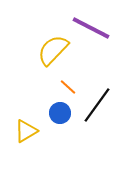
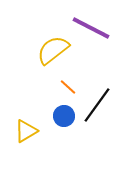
yellow semicircle: rotated 8 degrees clockwise
blue circle: moved 4 px right, 3 px down
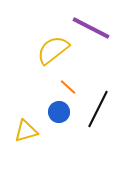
black line: moved 1 px right, 4 px down; rotated 9 degrees counterclockwise
blue circle: moved 5 px left, 4 px up
yellow triangle: rotated 15 degrees clockwise
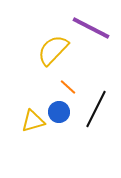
yellow semicircle: rotated 8 degrees counterclockwise
black line: moved 2 px left
yellow triangle: moved 7 px right, 10 px up
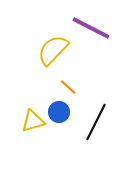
black line: moved 13 px down
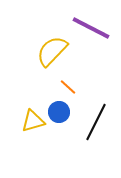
yellow semicircle: moved 1 px left, 1 px down
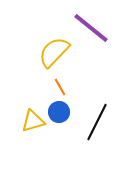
purple line: rotated 12 degrees clockwise
yellow semicircle: moved 2 px right, 1 px down
orange line: moved 8 px left; rotated 18 degrees clockwise
black line: moved 1 px right
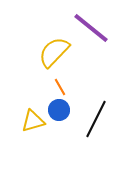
blue circle: moved 2 px up
black line: moved 1 px left, 3 px up
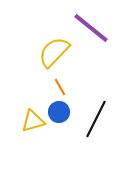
blue circle: moved 2 px down
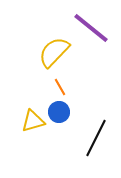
black line: moved 19 px down
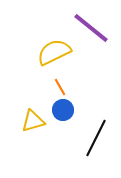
yellow semicircle: rotated 20 degrees clockwise
blue circle: moved 4 px right, 2 px up
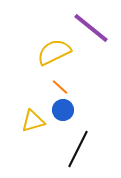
orange line: rotated 18 degrees counterclockwise
black line: moved 18 px left, 11 px down
